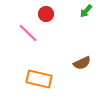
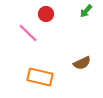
orange rectangle: moved 1 px right, 2 px up
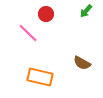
brown semicircle: rotated 54 degrees clockwise
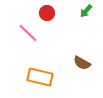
red circle: moved 1 px right, 1 px up
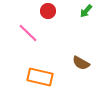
red circle: moved 1 px right, 2 px up
brown semicircle: moved 1 px left
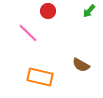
green arrow: moved 3 px right
brown semicircle: moved 2 px down
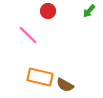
pink line: moved 2 px down
brown semicircle: moved 16 px left, 20 px down
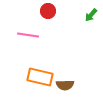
green arrow: moved 2 px right, 4 px down
pink line: rotated 35 degrees counterclockwise
brown semicircle: rotated 30 degrees counterclockwise
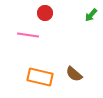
red circle: moved 3 px left, 2 px down
brown semicircle: moved 9 px right, 11 px up; rotated 42 degrees clockwise
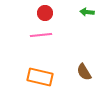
green arrow: moved 4 px left, 3 px up; rotated 56 degrees clockwise
pink line: moved 13 px right; rotated 15 degrees counterclockwise
brown semicircle: moved 10 px right, 2 px up; rotated 18 degrees clockwise
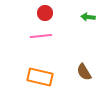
green arrow: moved 1 px right, 5 px down
pink line: moved 1 px down
